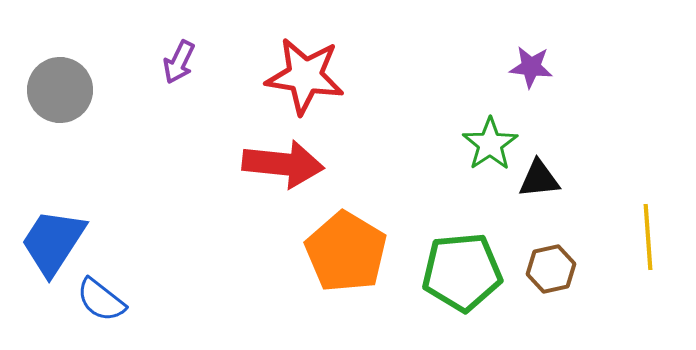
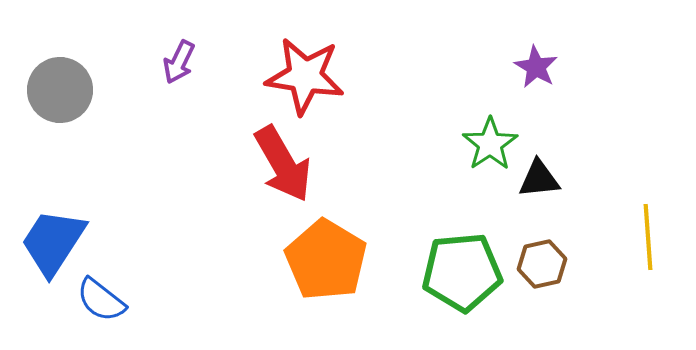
purple star: moved 5 px right; rotated 24 degrees clockwise
red arrow: rotated 54 degrees clockwise
orange pentagon: moved 20 px left, 8 px down
brown hexagon: moved 9 px left, 5 px up
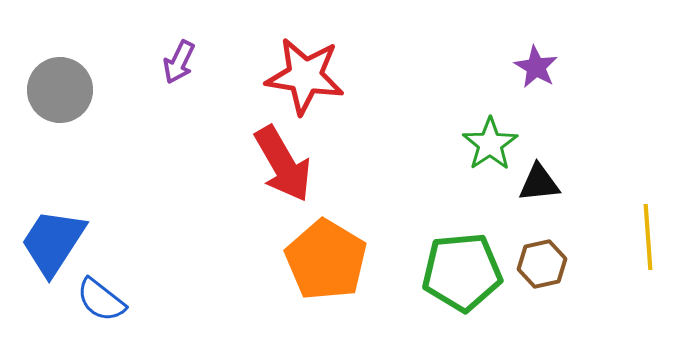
black triangle: moved 4 px down
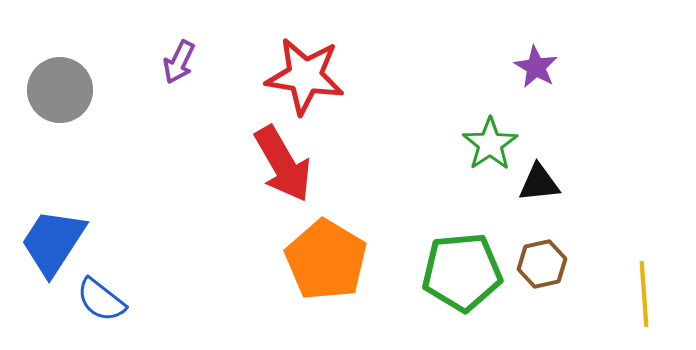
yellow line: moved 4 px left, 57 px down
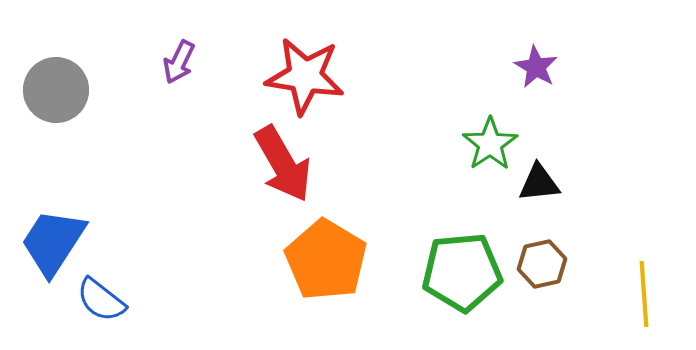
gray circle: moved 4 px left
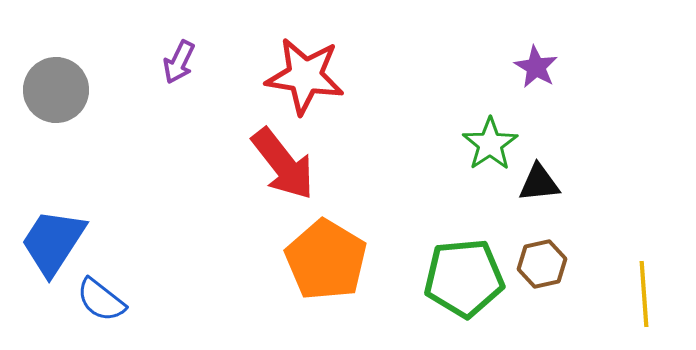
red arrow: rotated 8 degrees counterclockwise
green pentagon: moved 2 px right, 6 px down
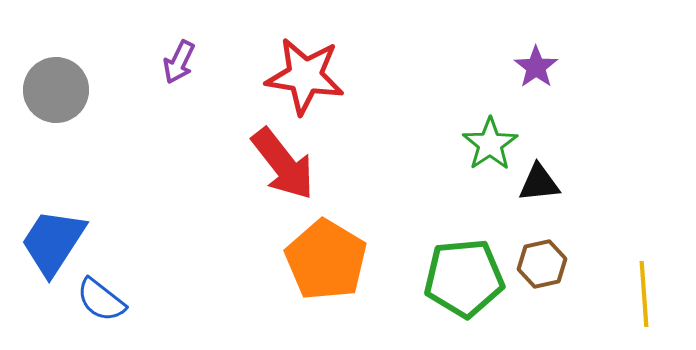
purple star: rotated 6 degrees clockwise
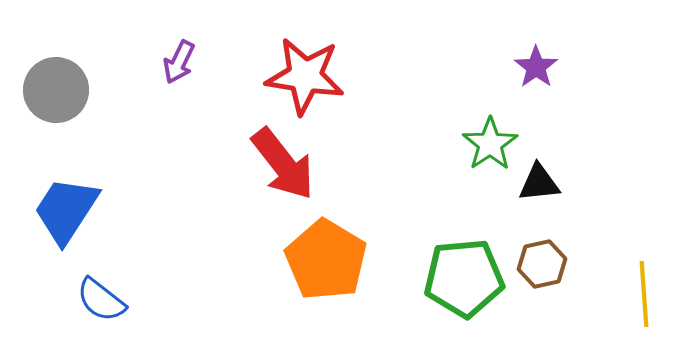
blue trapezoid: moved 13 px right, 32 px up
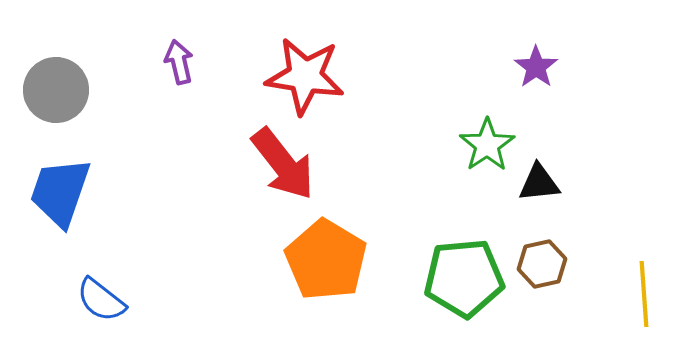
purple arrow: rotated 141 degrees clockwise
green star: moved 3 px left, 1 px down
blue trapezoid: moved 6 px left, 18 px up; rotated 14 degrees counterclockwise
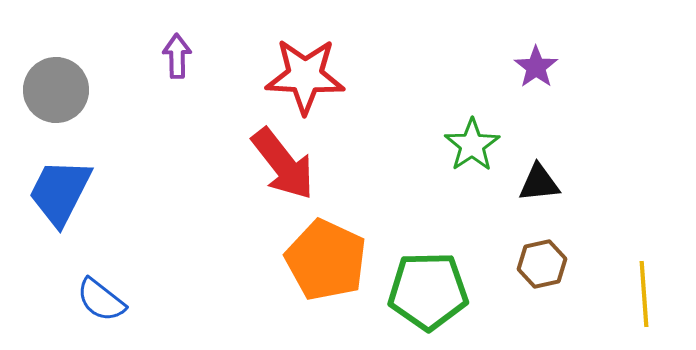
purple arrow: moved 2 px left, 6 px up; rotated 12 degrees clockwise
red star: rotated 6 degrees counterclockwise
green star: moved 15 px left
blue trapezoid: rotated 8 degrees clockwise
orange pentagon: rotated 6 degrees counterclockwise
green pentagon: moved 36 px left, 13 px down; rotated 4 degrees clockwise
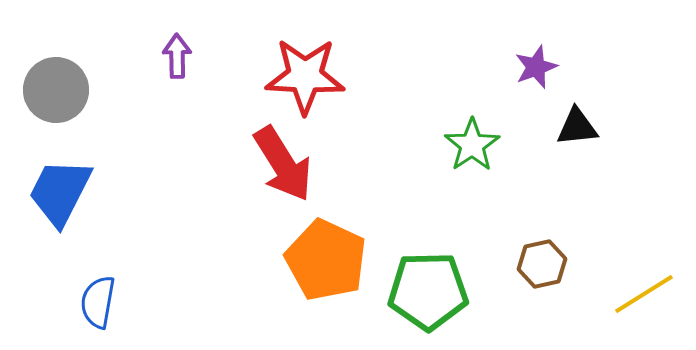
purple star: rotated 15 degrees clockwise
red arrow: rotated 6 degrees clockwise
black triangle: moved 38 px right, 56 px up
yellow line: rotated 62 degrees clockwise
blue semicircle: moved 3 px left, 2 px down; rotated 62 degrees clockwise
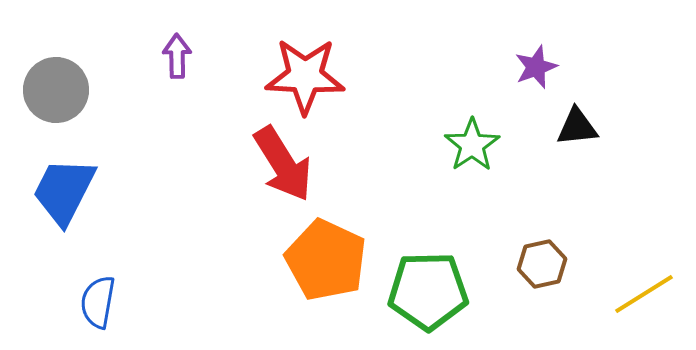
blue trapezoid: moved 4 px right, 1 px up
